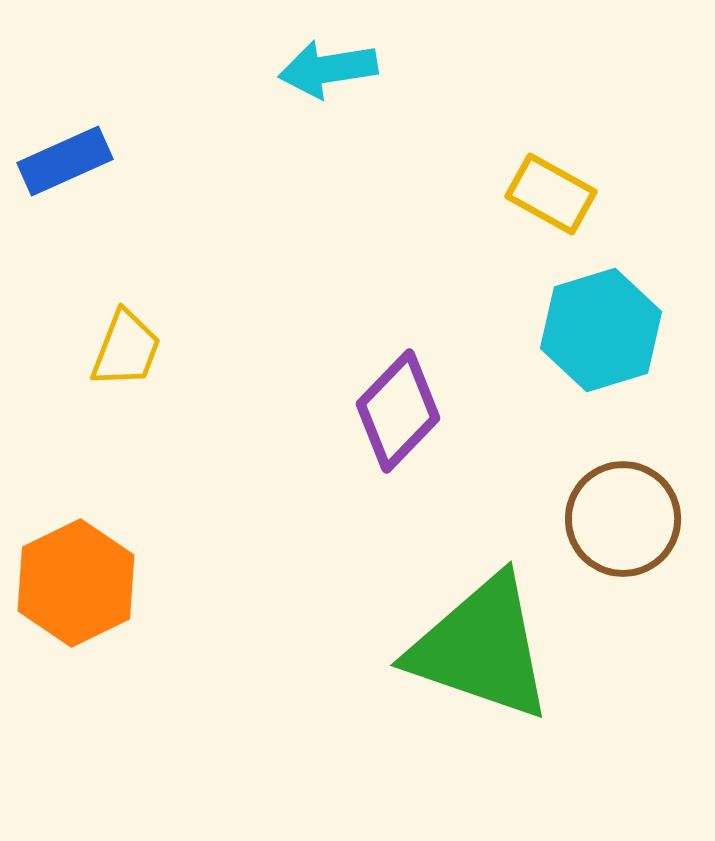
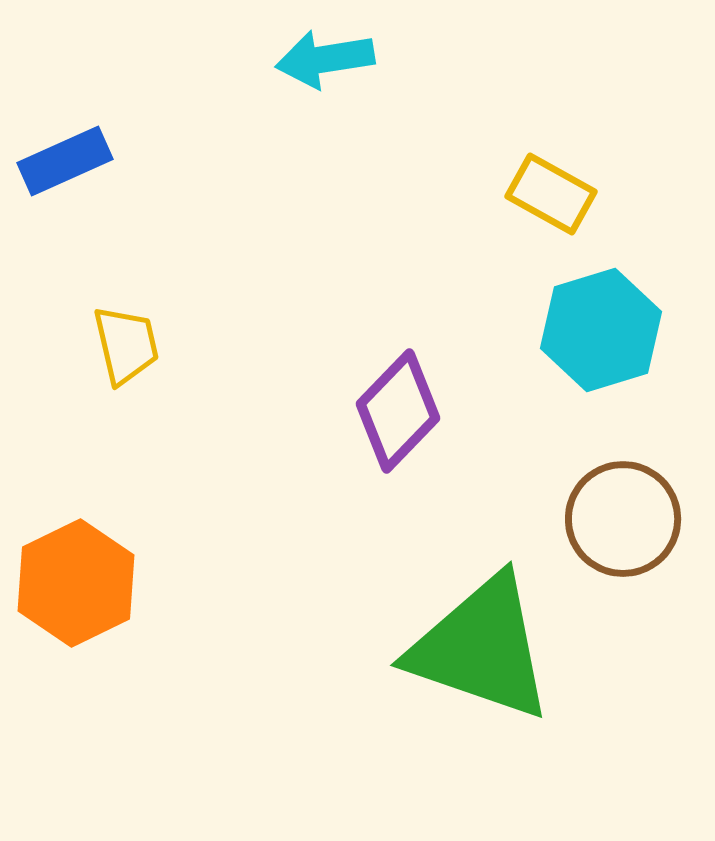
cyan arrow: moved 3 px left, 10 px up
yellow trapezoid: moved 4 px up; rotated 34 degrees counterclockwise
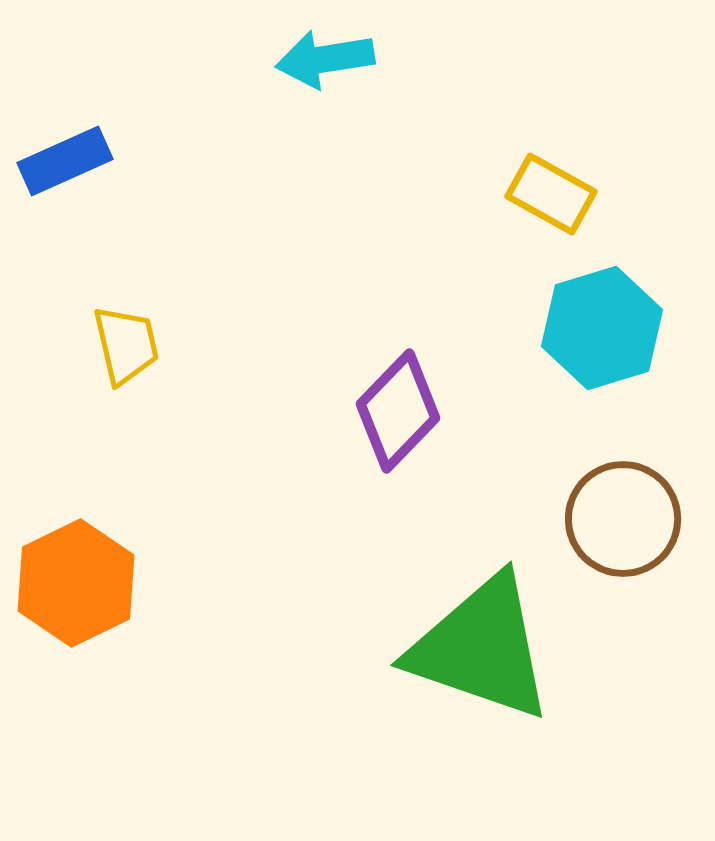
cyan hexagon: moved 1 px right, 2 px up
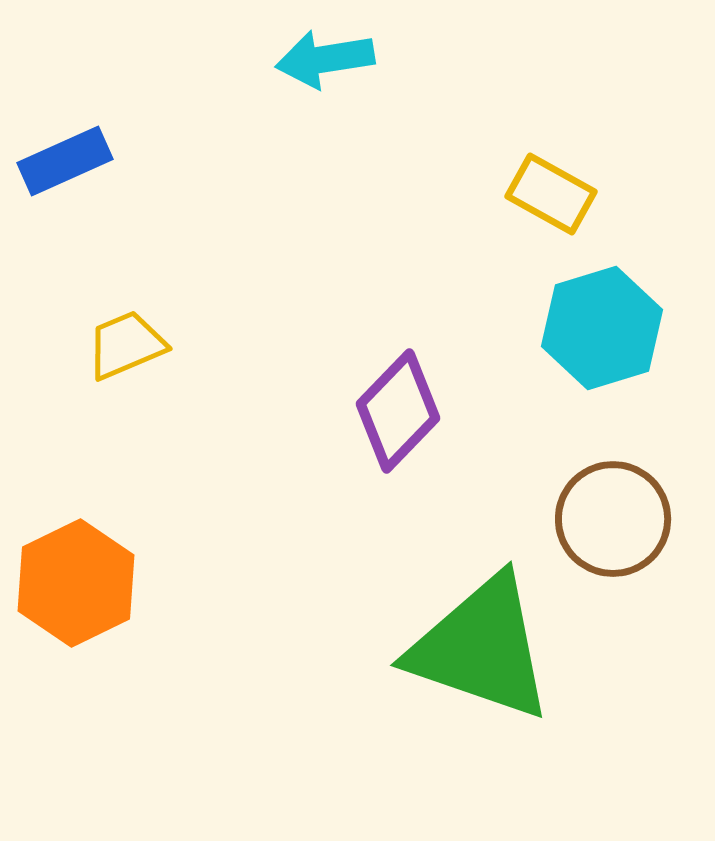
yellow trapezoid: rotated 100 degrees counterclockwise
brown circle: moved 10 px left
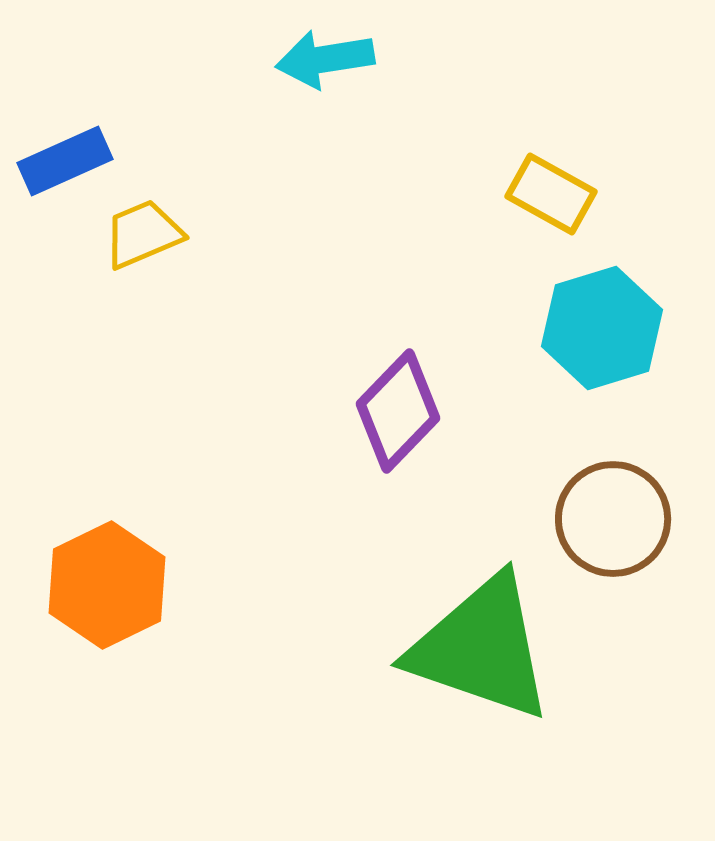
yellow trapezoid: moved 17 px right, 111 px up
orange hexagon: moved 31 px right, 2 px down
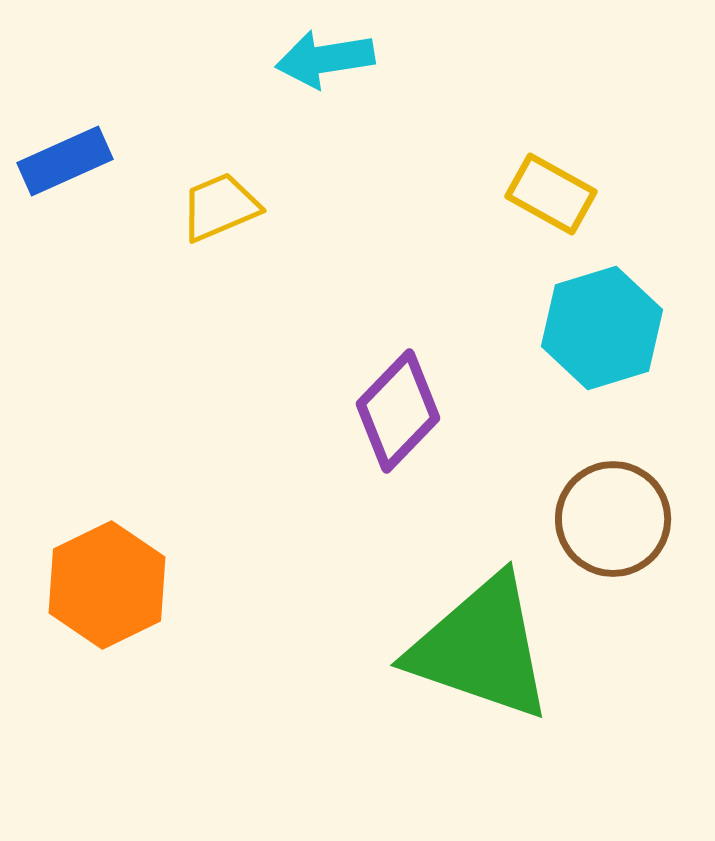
yellow trapezoid: moved 77 px right, 27 px up
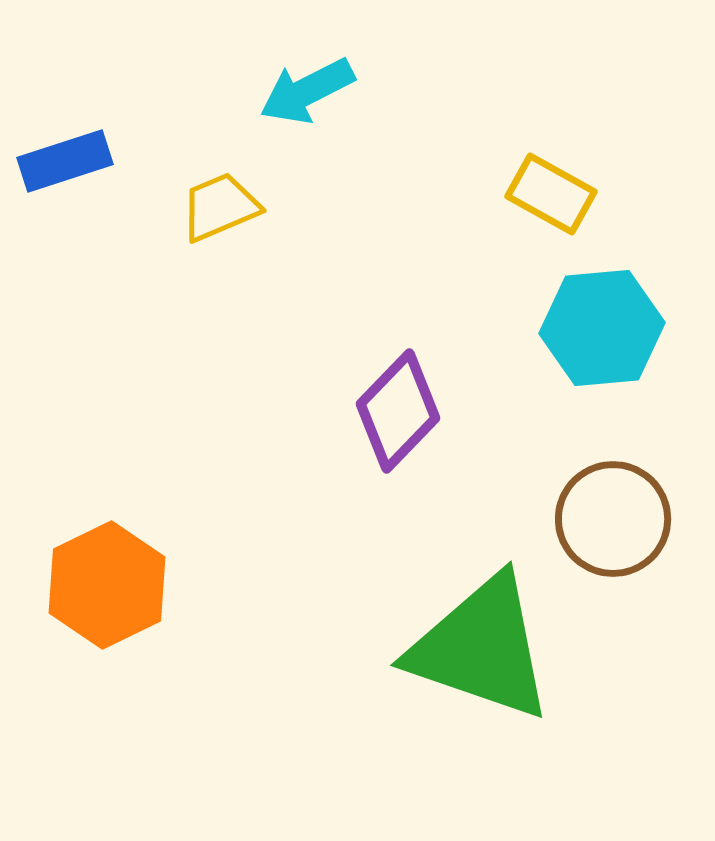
cyan arrow: moved 18 px left, 32 px down; rotated 18 degrees counterclockwise
blue rectangle: rotated 6 degrees clockwise
cyan hexagon: rotated 12 degrees clockwise
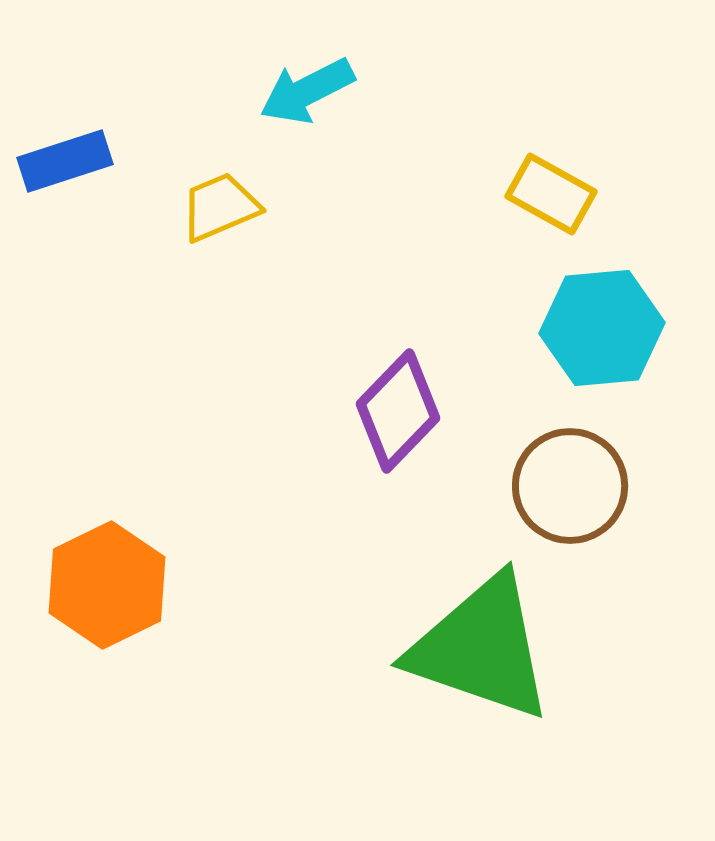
brown circle: moved 43 px left, 33 px up
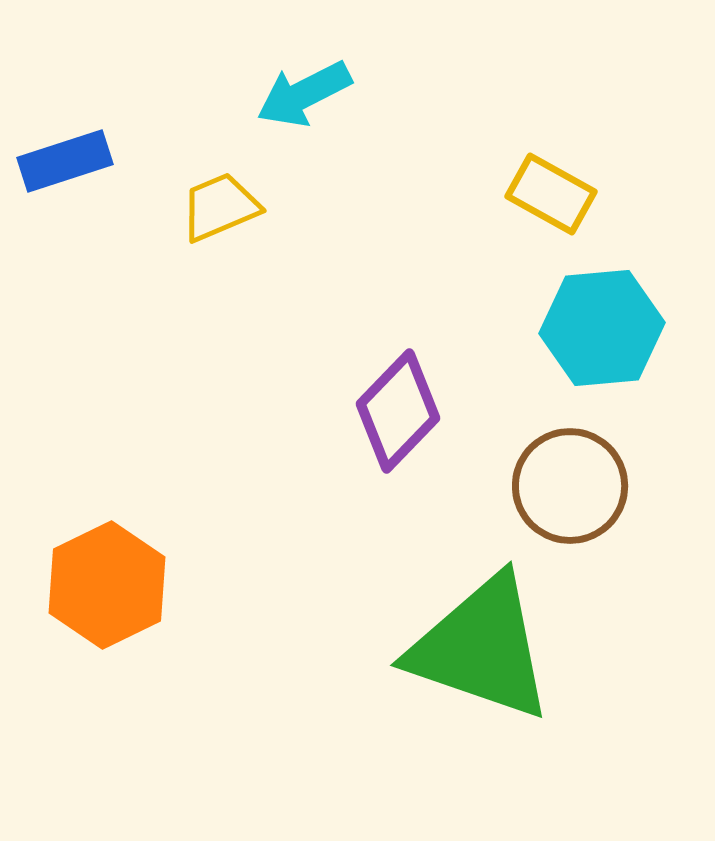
cyan arrow: moved 3 px left, 3 px down
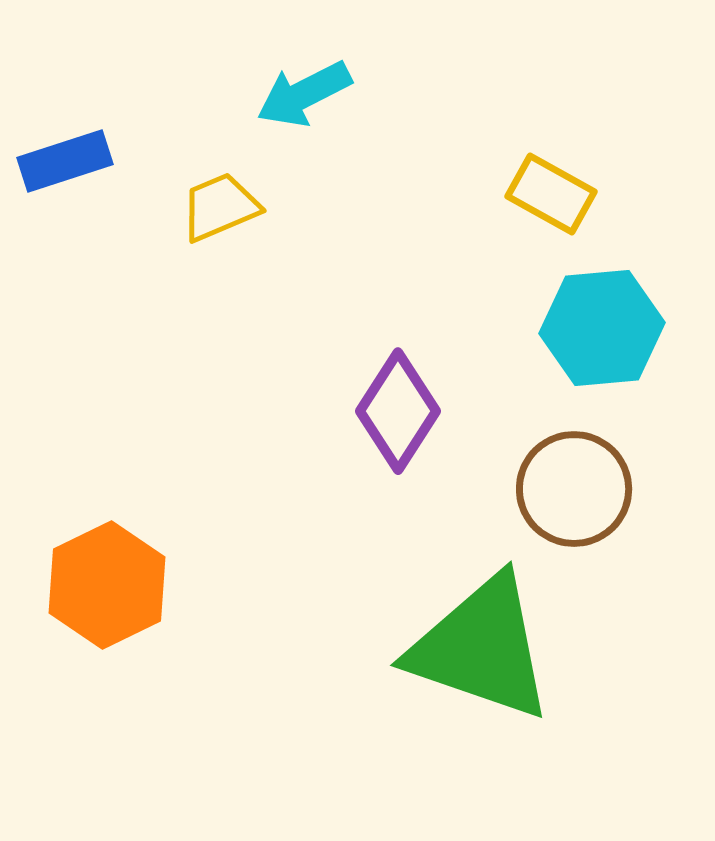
purple diamond: rotated 11 degrees counterclockwise
brown circle: moved 4 px right, 3 px down
